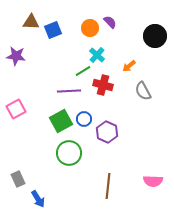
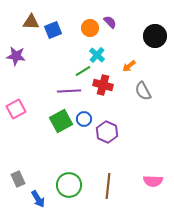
green circle: moved 32 px down
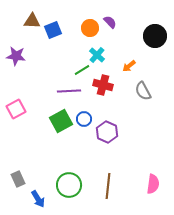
brown triangle: moved 1 px right, 1 px up
green line: moved 1 px left, 1 px up
pink semicircle: moved 3 px down; rotated 84 degrees counterclockwise
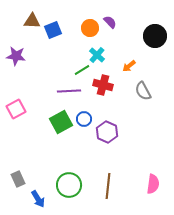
green square: moved 1 px down
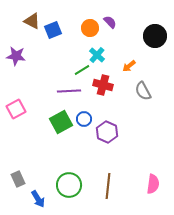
brown triangle: rotated 24 degrees clockwise
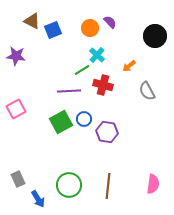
gray semicircle: moved 4 px right
purple hexagon: rotated 15 degrees counterclockwise
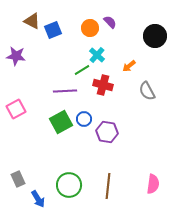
purple line: moved 4 px left
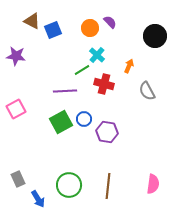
orange arrow: rotated 152 degrees clockwise
red cross: moved 1 px right, 1 px up
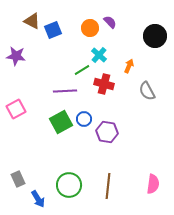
cyan cross: moved 2 px right
